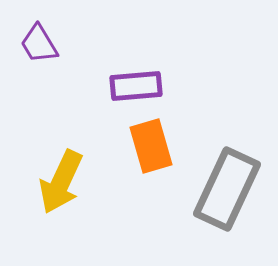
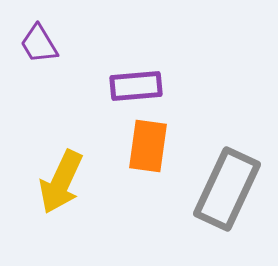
orange rectangle: moved 3 px left; rotated 24 degrees clockwise
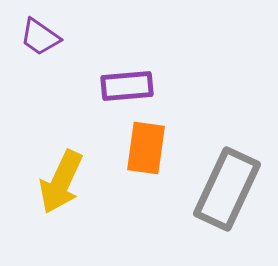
purple trapezoid: moved 1 px right, 7 px up; rotated 24 degrees counterclockwise
purple rectangle: moved 9 px left
orange rectangle: moved 2 px left, 2 px down
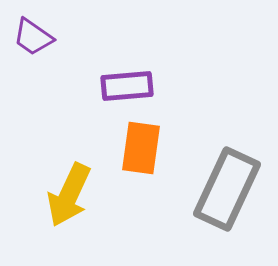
purple trapezoid: moved 7 px left
orange rectangle: moved 5 px left
yellow arrow: moved 8 px right, 13 px down
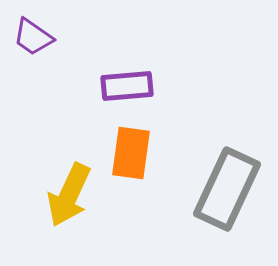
orange rectangle: moved 10 px left, 5 px down
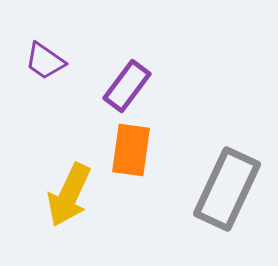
purple trapezoid: moved 12 px right, 24 px down
purple rectangle: rotated 48 degrees counterclockwise
orange rectangle: moved 3 px up
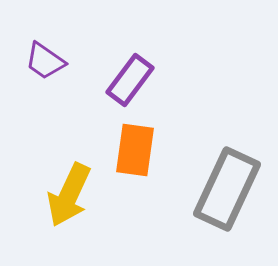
purple rectangle: moved 3 px right, 6 px up
orange rectangle: moved 4 px right
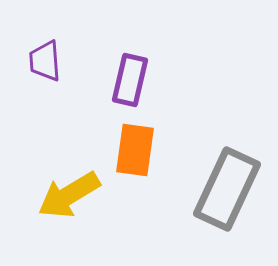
purple trapezoid: rotated 51 degrees clockwise
purple rectangle: rotated 24 degrees counterclockwise
yellow arrow: rotated 34 degrees clockwise
